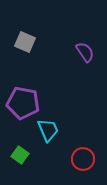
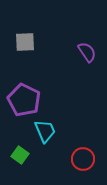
gray square: rotated 25 degrees counterclockwise
purple semicircle: moved 2 px right
purple pentagon: moved 1 px right, 3 px up; rotated 16 degrees clockwise
cyan trapezoid: moved 3 px left, 1 px down
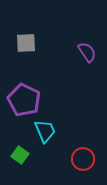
gray square: moved 1 px right, 1 px down
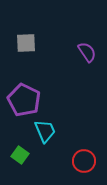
red circle: moved 1 px right, 2 px down
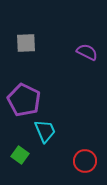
purple semicircle: rotated 30 degrees counterclockwise
red circle: moved 1 px right
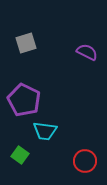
gray square: rotated 15 degrees counterclockwise
cyan trapezoid: rotated 120 degrees clockwise
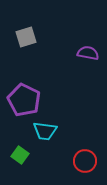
gray square: moved 6 px up
purple semicircle: moved 1 px right, 1 px down; rotated 15 degrees counterclockwise
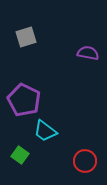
cyan trapezoid: rotated 30 degrees clockwise
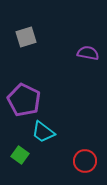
cyan trapezoid: moved 2 px left, 1 px down
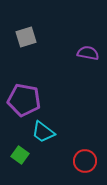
purple pentagon: rotated 16 degrees counterclockwise
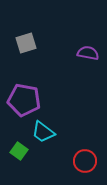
gray square: moved 6 px down
green square: moved 1 px left, 4 px up
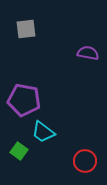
gray square: moved 14 px up; rotated 10 degrees clockwise
